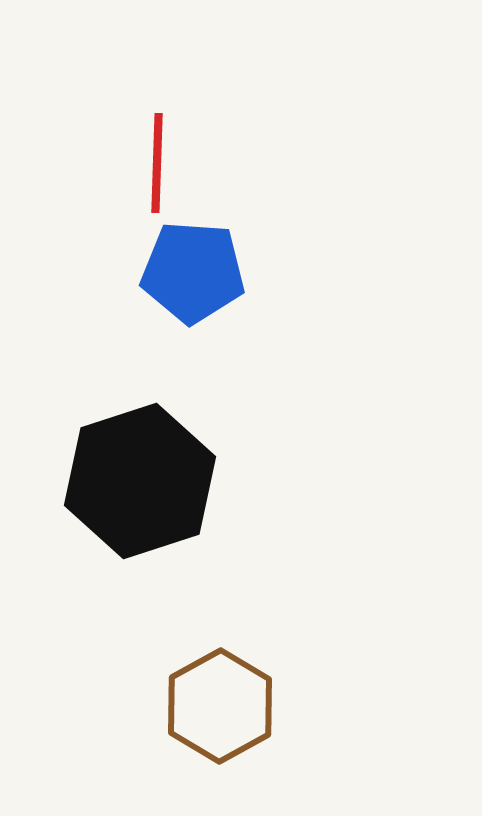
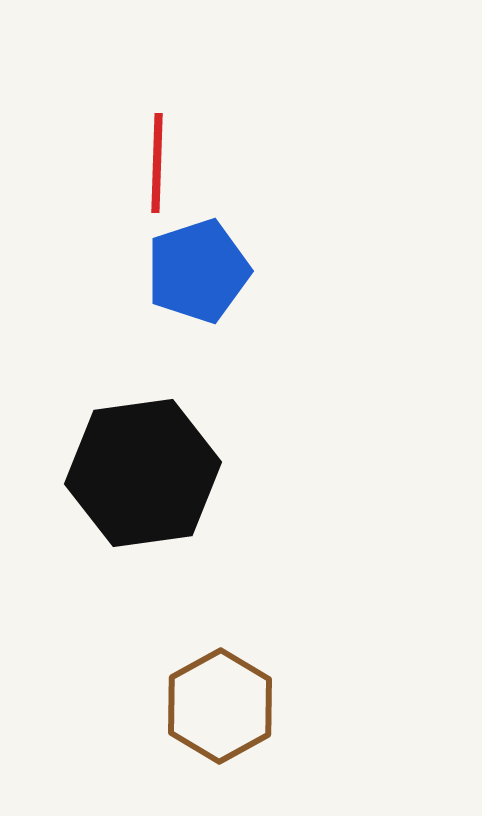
blue pentagon: moved 5 px right, 1 px up; rotated 22 degrees counterclockwise
black hexagon: moved 3 px right, 8 px up; rotated 10 degrees clockwise
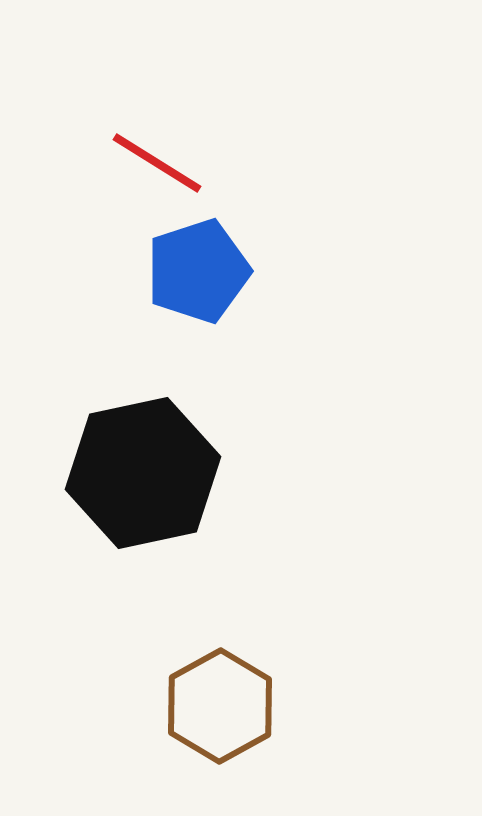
red line: rotated 60 degrees counterclockwise
black hexagon: rotated 4 degrees counterclockwise
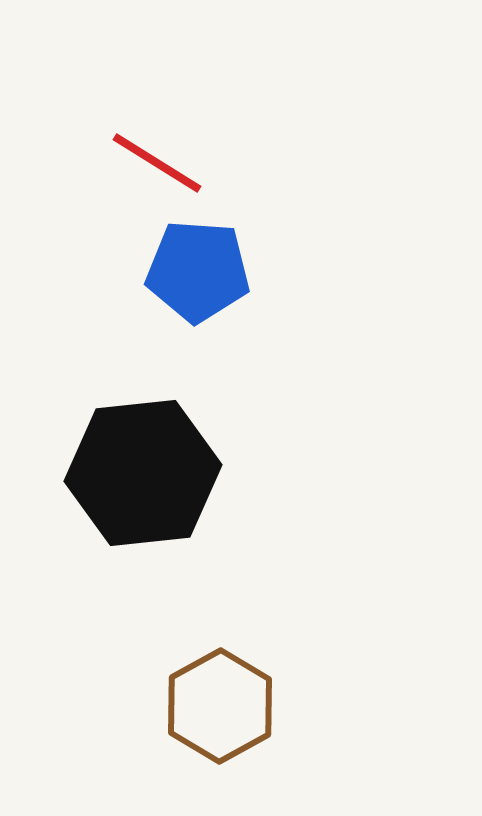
blue pentagon: rotated 22 degrees clockwise
black hexagon: rotated 6 degrees clockwise
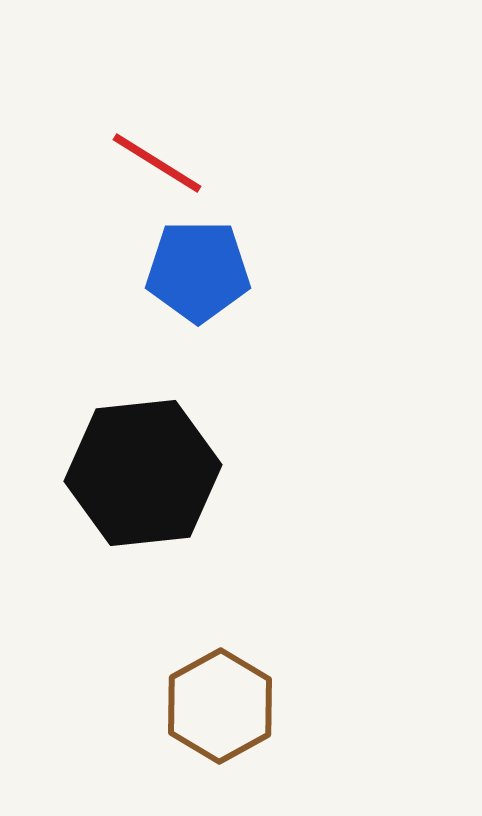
blue pentagon: rotated 4 degrees counterclockwise
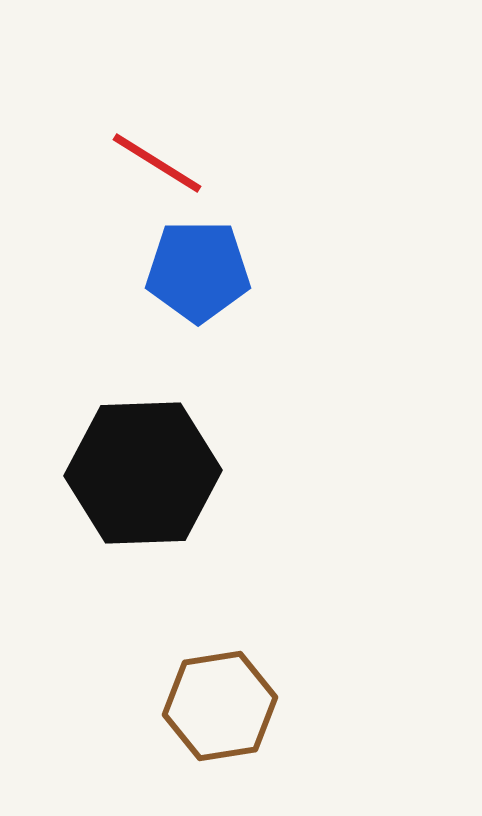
black hexagon: rotated 4 degrees clockwise
brown hexagon: rotated 20 degrees clockwise
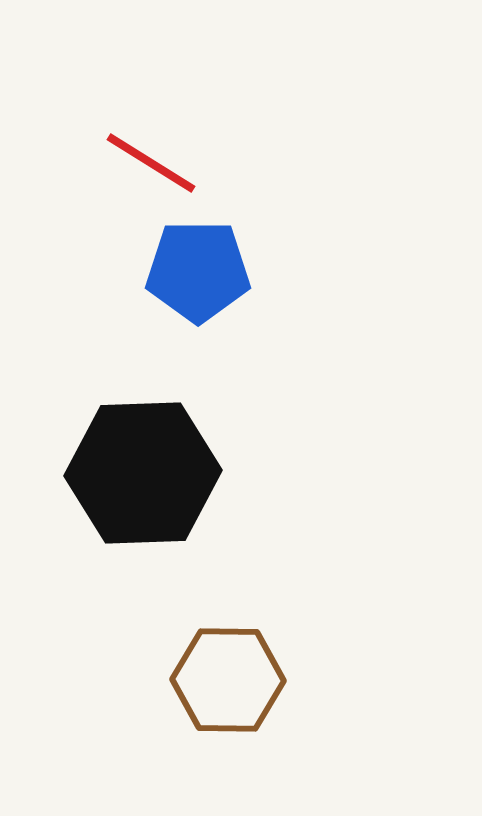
red line: moved 6 px left
brown hexagon: moved 8 px right, 26 px up; rotated 10 degrees clockwise
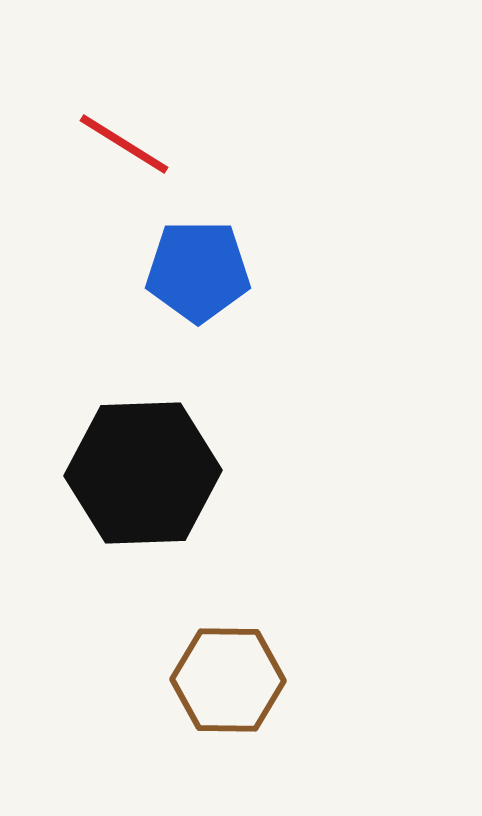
red line: moved 27 px left, 19 px up
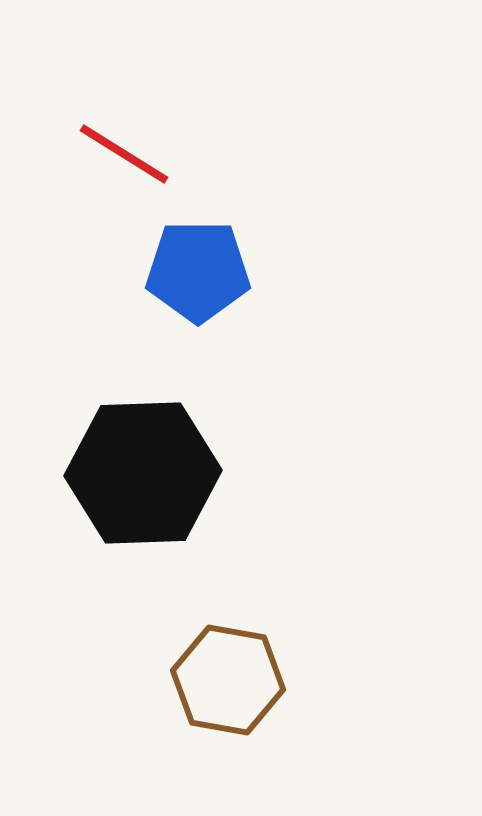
red line: moved 10 px down
brown hexagon: rotated 9 degrees clockwise
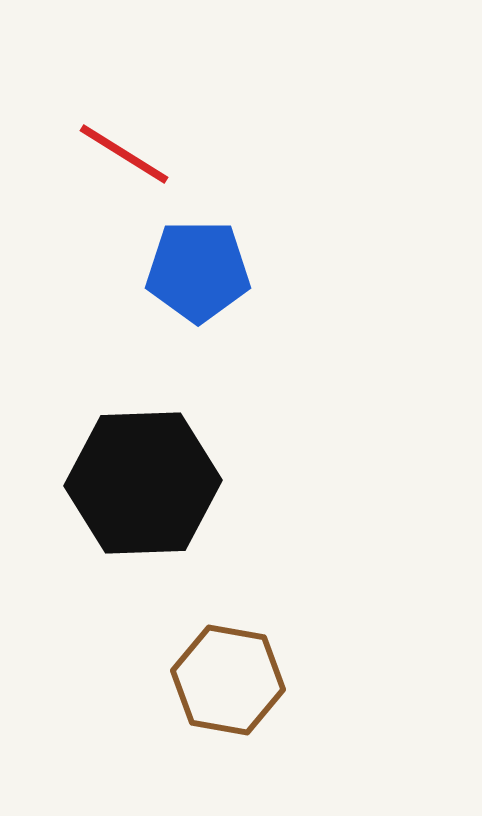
black hexagon: moved 10 px down
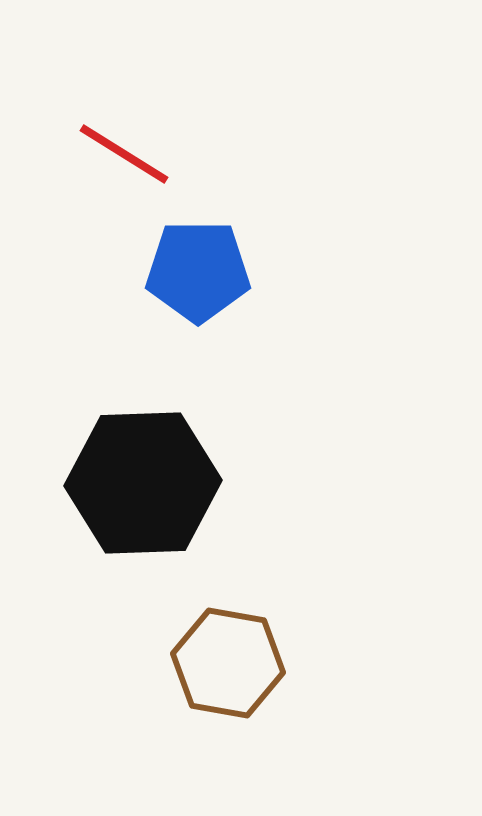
brown hexagon: moved 17 px up
